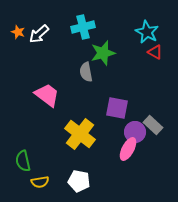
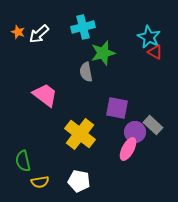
cyan star: moved 2 px right, 5 px down
pink trapezoid: moved 2 px left
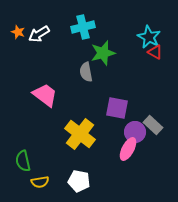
white arrow: rotated 10 degrees clockwise
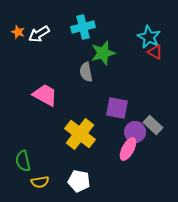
pink trapezoid: rotated 8 degrees counterclockwise
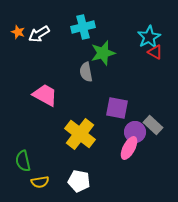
cyan star: rotated 15 degrees clockwise
pink ellipse: moved 1 px right, 1 px up
